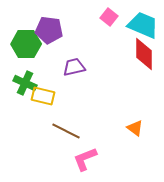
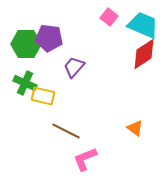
purple pentagon: moved 8 px down
red diamond: rotated 56 degrees clockwise
purple trapezoid: rotated 35 degrees counterclockwise
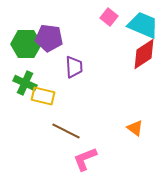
purple trapezoid: rotated 135 degrees clockwise
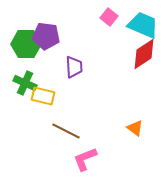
purple pentagon: moved 3 px left, 2 px up
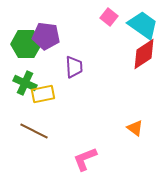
cyan trapezoid: rotated 12 degrees clockwise
yellow rectangle: moved 2 px up; rotated 25 degrees counterclockwise
brown line: moved 32 px left
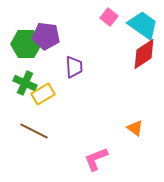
yellow rectangle: rotated 20 degrees counterclockwise
pink L-shape: moved 11 px right
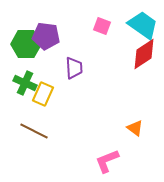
pink square: moved 7 px left, 9 px down; rotated 18 degrees counterclockwise
purple trapezoid: moved 1 px down
yellow rectangle: rotated 35 degrees counterclockwise
pink L-shape: moved 11 px right, 2 px down
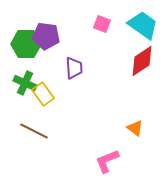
pink square: moved 2 px up
red diamond: moved 2 px left, 7 px down
yellow rectangle: rotated 60 degrees counterclockwise
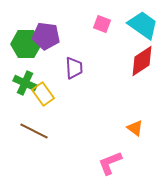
pink L-shape: moved 3 px right, 2 px down
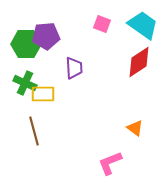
purple pentagon: rotated 12 degrees counterclockwise
red diamond: moved 3 px left, 1 px down
yellow rectangle: rotated 55 degrees counterclockwise
brown line: rotated 48 degrees clockwise
